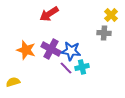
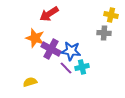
yellow cross: rotated 32 degrees counterclockwise
orange star: moved 9 px right, 12 px up
yellow semicircle: moved 17 px right
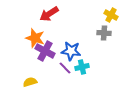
yellow cross: rotated 16 degrees clockwise
purple cross: moved 6 px left, 2 px down
purple line: moved 1 px left
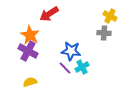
yellow cross: moved 1 px left, 1 px down
orange star: moved 5 px left, 3 px up; rotated 12 degrees clockwise
purple cross: moved 17 px left
cyan cross: rotated 16 degrees counterclockwise
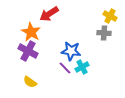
orange star: moved 1 px right, 3 px up
yellow semicircle: rotated 128 degrees counterclockwise
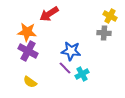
orange star: moved 4 px left; rotated 24 degrees counterclockwise
cyan cross: moved 7 px down
